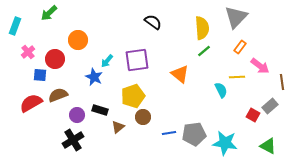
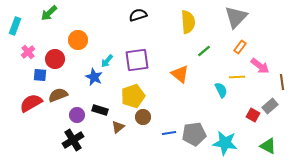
black semicircle: moved 15 px left, 7 px up; rotated 54 degrees counterclockwise
yellow semicircle: moved 14 px left, 6 px up
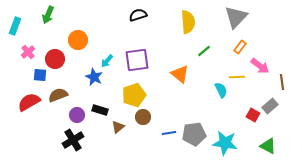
green arrow: moved 1 px left, 2 px down; rotated 24 degrees counterclockwise
yellow pentagon: moved 1 px right, 1 px up
red semicircle: moved 2 px left, 1 px up
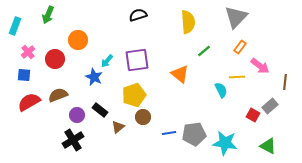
blue square: moved 16 px left
brown line: moved 3 px right; rotated 14 degrees clockwise
black rectangle: rotated 21 degrees clockwise
